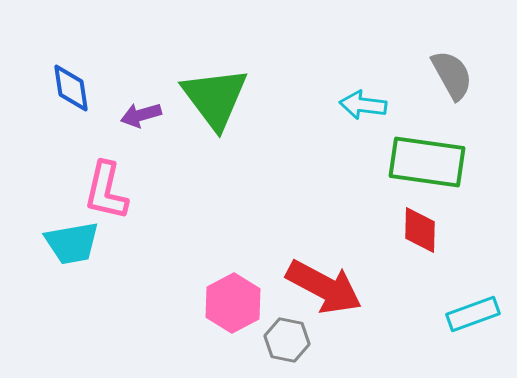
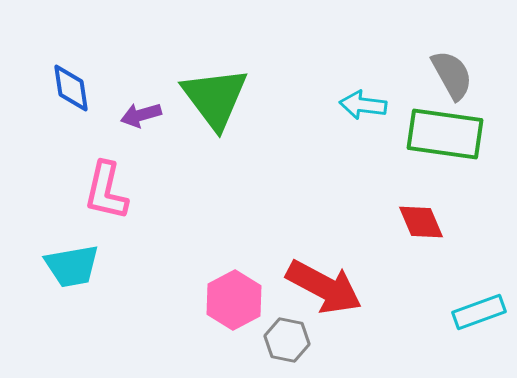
green rectangle: moved 18 px right, 28 px up
red diamond: moved 1 px right, 8 px up; rotated 24 degrees counterclockwise
cyan trapezoid: moved 23 px down
pink hexagon: moved 1 px right, 3 px up
cyan rectangle: moved 6 px right, 2 px up
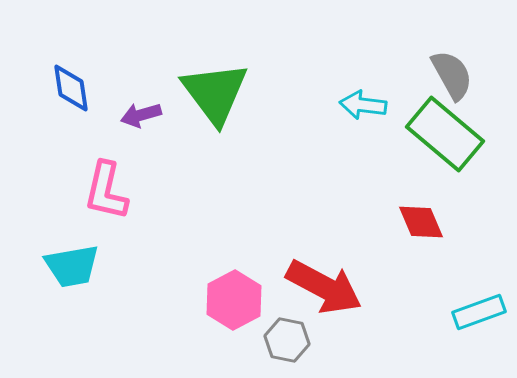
green triangle: moved 5 px up
green rectangle: rotated 32 degrees clockwise
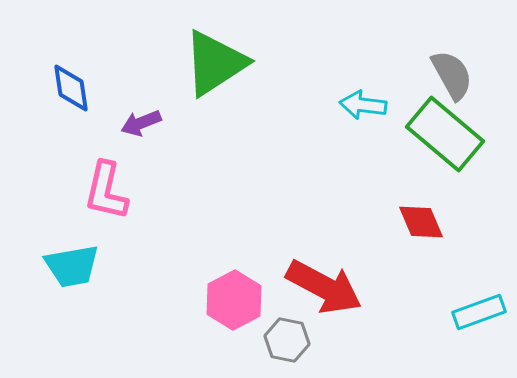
green triangle: moved 30 px up; rotated 34 degrees clockwise
purple arrow: moved 8 px down; rotated 6 degrees counterclockwise
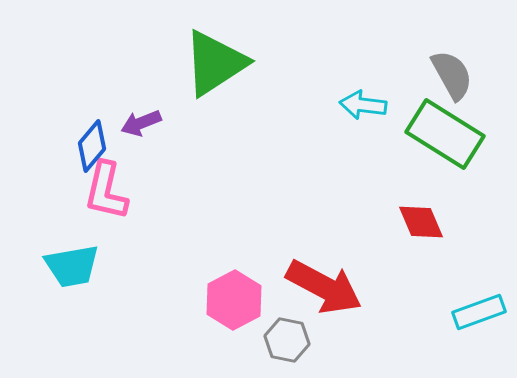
blue diamond: moved 21 px right, 58 px down; rotated 48 degrees clockwise
green rectangle: rotated 8 degrees counterclockwise
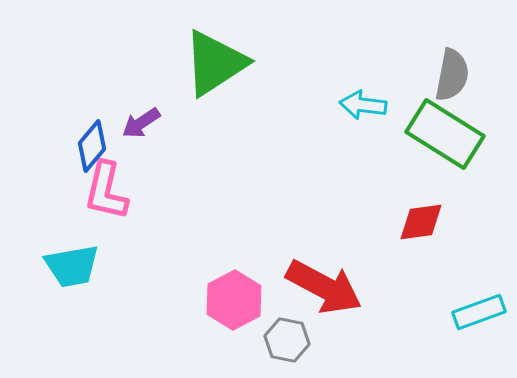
gray semicircle: rotated 40 degrees clockwise
purple arrow: rotated 12 degrees counterclockwise
red diamond: rotated 75 degrees counterclockwise
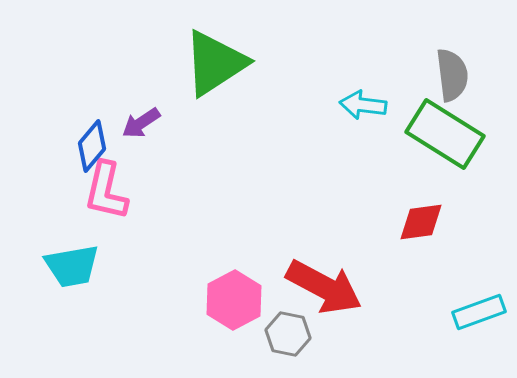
gray semicircle: rotated 18 degrees counterclockwise
gray hexagon: moved 1 px right, 6 px up
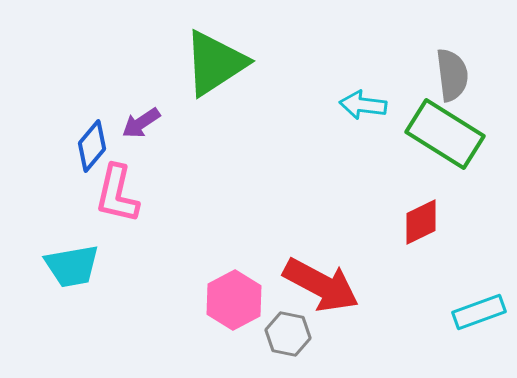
pink L-shape: moved 11 px right, 3 px down
red diamond: rotated 18 degrees counterclockwise
red arrow: moved 3 px left, 2 px up
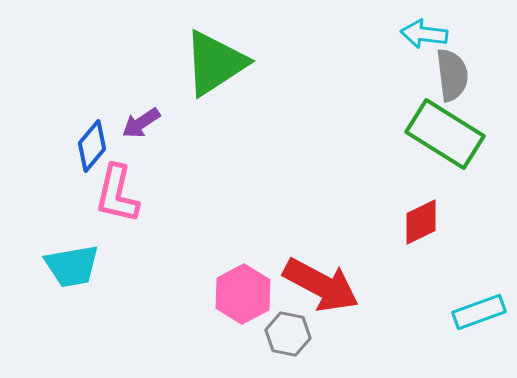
cyan arrow: moved 61 px right, 71 px up
pink hexagon: moved 9 px right, 6 px up
